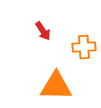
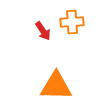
orange cross: moved 12 px left, 25 px up
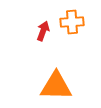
red arrow: rotated 126 degrees counterclockwise
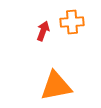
orange triangle: rotated 12 degrees counterclockwise
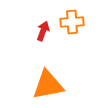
orange triangle: moved 8 px left, 1 px up
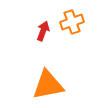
orange cross: rotated 15 degrees counterclockwise
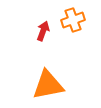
orange cross: moved 1 px right, 2 px up
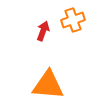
orange triangle: rotated 16 degrees clockwise
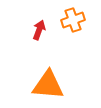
red arrow: moved 4 px left, 1 px up
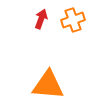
red arrow: moved 2 px right, 11 px up
